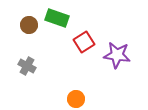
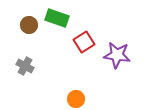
gray cross: moved 2 px left
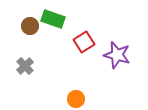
green rectangle: moved 4 px left, 1 px down
brown circle: moved 1 px right, 1 px down
purple star: rotated 8 degrees clockwise
gray cross: rotated 18 degrees clockwise
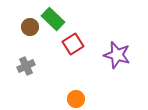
green rectangle: rotated 25 degrees clockwise
brown circle: moved 1 px down
red square: moved 11 px left, 2 px down
gray cross: moved 1 px right; rotated 18 degrees clockwise
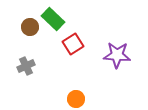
purple star: rotated 12 degrees counterclockwise
